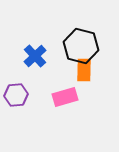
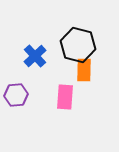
black hexagon: moved 3 px left, 1 px up
pink rectangle: rotated 70 degrees counterclockwise
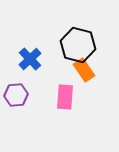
blue cross: moved 5 px left, 3 px down
orange rectangle: rotated 35 degrees counterclockwise
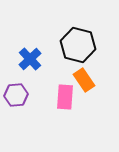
orange rectangle: moved 10 px down
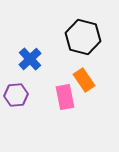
black hexagon: moved 5 px right, 8 px up
pink rectangle: rotated 15 degrees counterclockwise
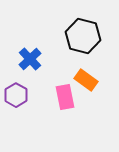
black hexagon: moved 1 px up
orange rectangle: moved 2 px right; rotated 20 degrees counterclockwise
purple hexagon: rotated 25 degrees counterclockwise
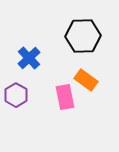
black hexagon: rotated 16 degrees counterclockwise
blue cross: moved 1 px left, 1 px up
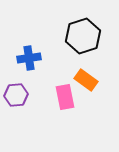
black hexagon: rotated 16 degrees counterclockwise
blue cross: rotated 35 degrees clockwise
purple hexagon: rotated 25 degrees clockwise
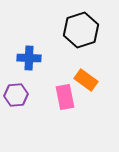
black hexagon: moved 2 px left, 6 px up
blue cross: rotated 10 degrees clockwise
